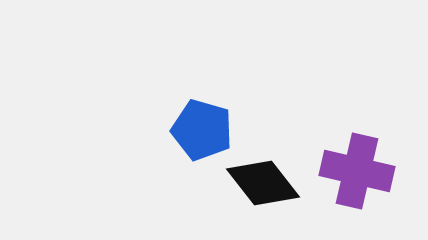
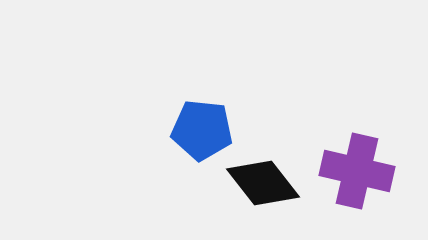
blue pentagon: rotated 10 degrees counterclockwise
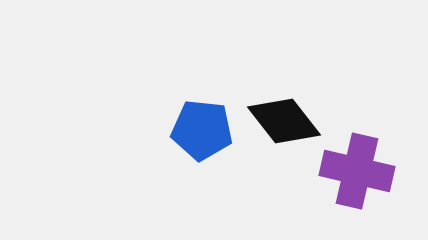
black diamond: moved 21 px right, 62 px up
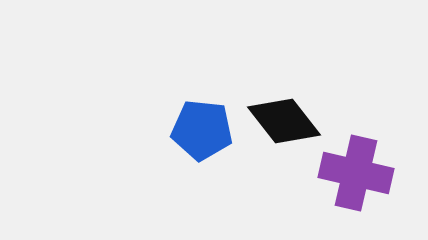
purple cross: moved 1 px left, 2 px down
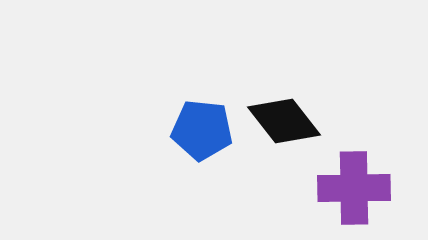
purple cross: moved 2 px left, 15 px down; rotated 14 degrees counterclockwise
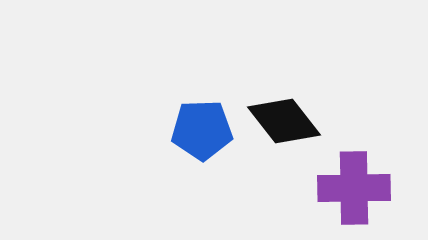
blue pentagon: rotated 8 degrees counterclockwise
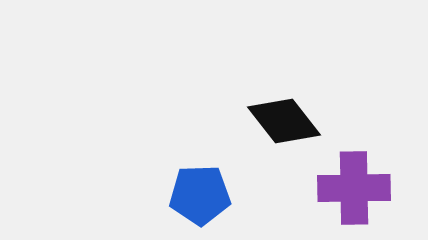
blue pentagon: moved 2 px left, 65 px down
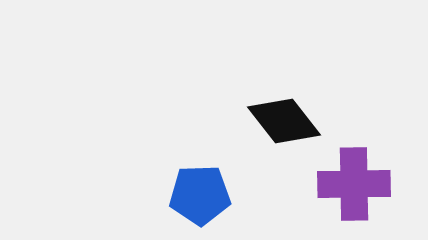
purple cross: moved 4 px up
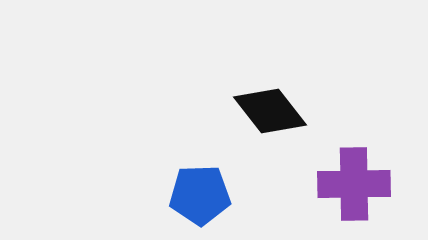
black diamond: moved 14 px left, 10 px up
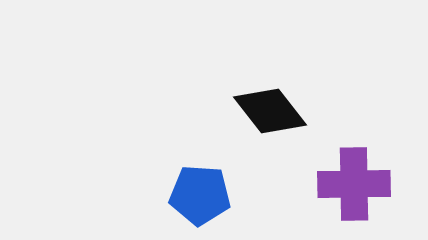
blue pentagon: rotated 6 degrees clockwise
